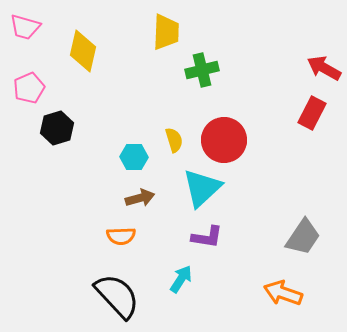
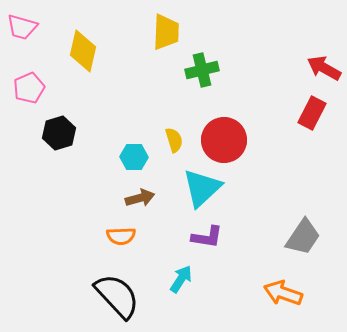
pink trapezoid: moved 3 px left
black hexagon: moved 2 px right, 5 px down
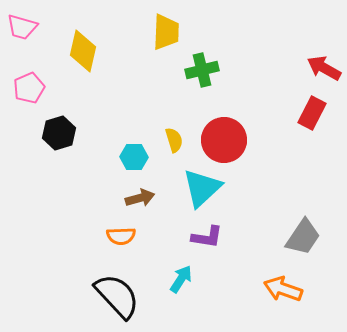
orange arrow: moved 4 px up
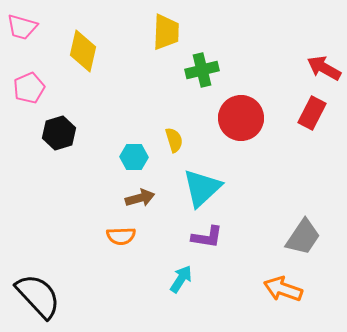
red circle: moved 17 px right, 22 px up
black semicircle: moved 79 px left
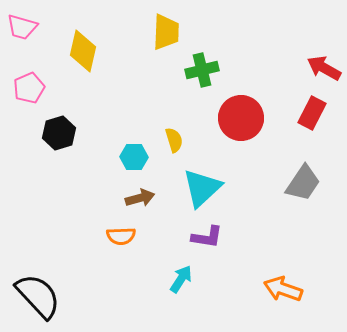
gray trapezoid: moved 54 px up
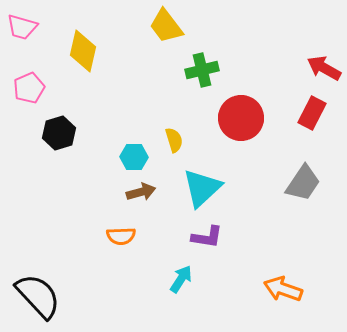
yellow trapezoid: moved 6 px up; rotated 141 degrees clockwise
brown arrow: moved 1 px right, 6 px up
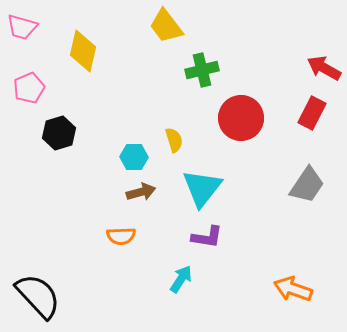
gray trapezoid: moved 4 px right, 2 px down
cyan triangle: rotated 9 degrees counterclockwise
orange arrow: moved 10 px right
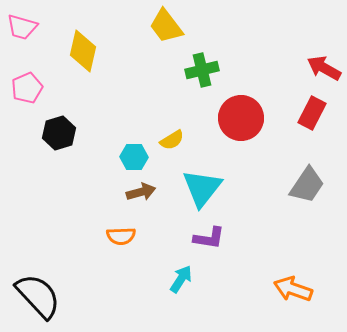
pink pentagon: moved 2 px left
yellow semicircle: moved 2 px left; rotated 75 degrees clockwise
purple L-shape: moved 2 px right, 1 px down
